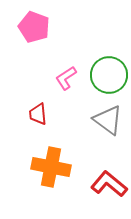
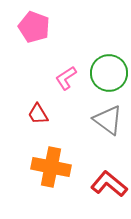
green circle: moved 2 px up
red trapezoid: rotated 25 degrees counterclockwise
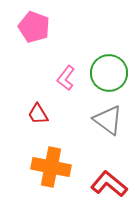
pink L-shape: rotated 20 degrees counterclockwise
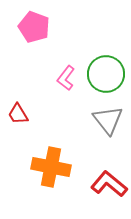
green circle: moved 3 px left, 1 px down
red trapezoid: moved 20 px left
gray triangle: rotated 16 degrees clockwise
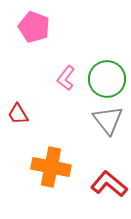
green circle: moved 1 px right, 5 px down
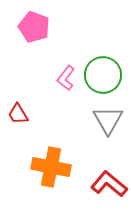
green circle: moved 4 px left, 4 px up
gray triangle: rotated 8 degrees clockwise
